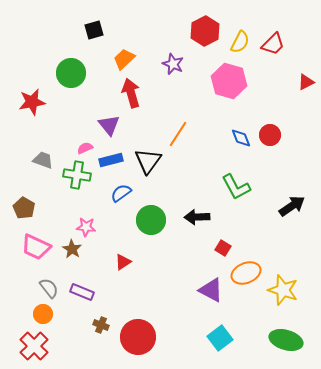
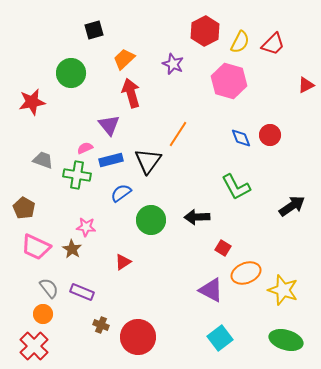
red triangle at (306, 82): moved 3 px down
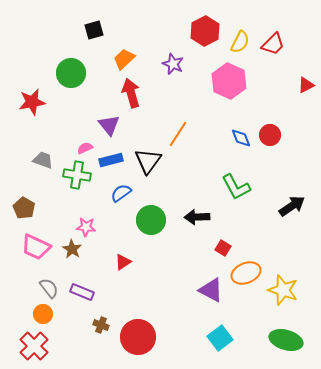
pink hexagon at (229, 81): rotated 8 degrees clockwise
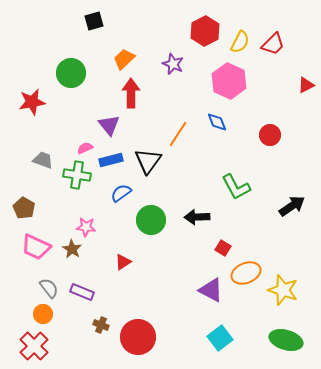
black square at (94, 30): moved 9 px up
red arrow at (131, 93): rotated 16 degrees clockwise
blue diamond at (241, 138): moved 24 px left, 16 px up
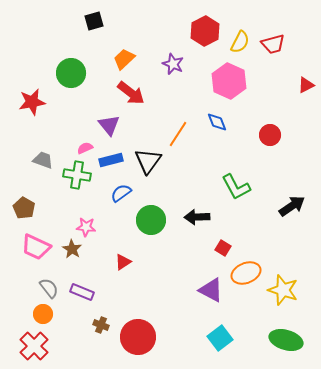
red trapezoid at (273, 44): rotated 30 degrees clockwise
red arrow at (131, 93): rotated 128 degrees clockwise
